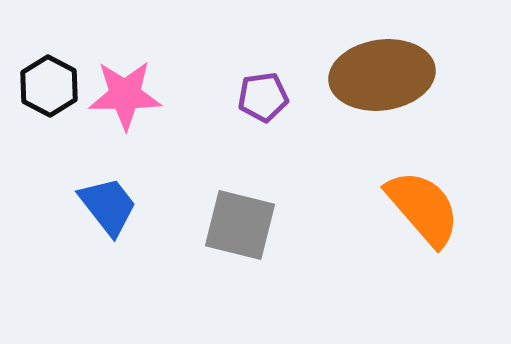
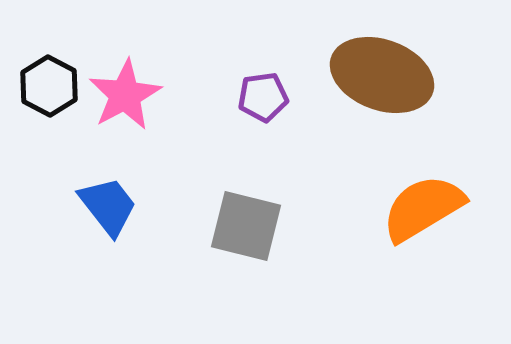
brown ellipse: rotated 28 degrees clockwise
pink star: rotated 28 degrees counterclockwise
orange semicircle: rotated 80 degrees counterclockwise
gray square: moved 6 px right, 1 px down
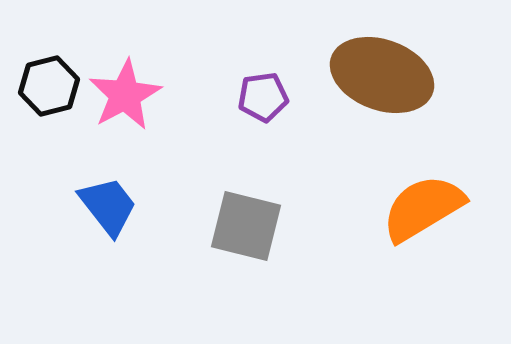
black hexagon: rotated 18 degrees clockwise
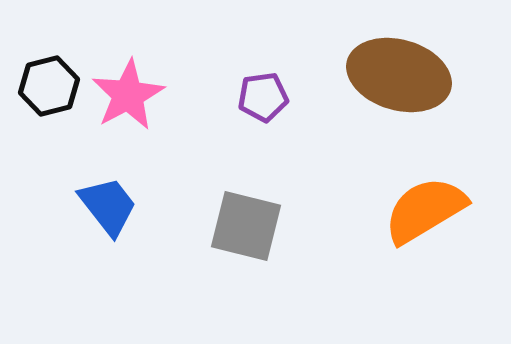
brown ellipse: moved 17 px right; rotated 4 degrees counterclockwise
pink star: moved 3 px right
orange semicircle: moved 2 px right, 2 px down
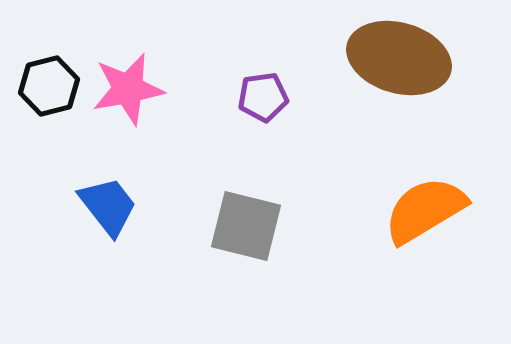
brown ellipse: moved 17 px up
pink star: moved 6 px up; rotated 18 degrees clockwise
